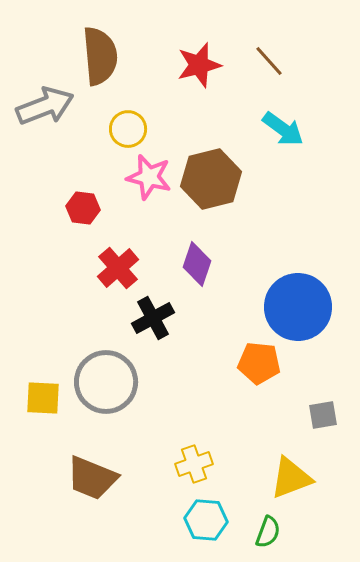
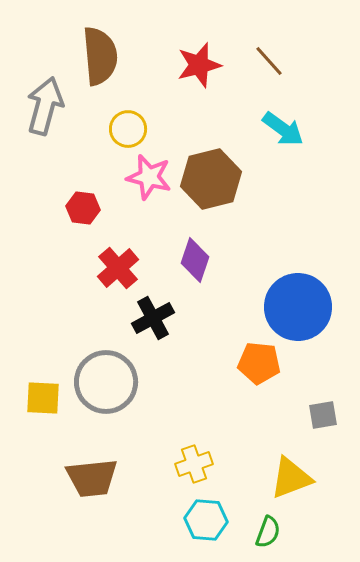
gray arrow: rotated 54 degrees counterclockwise
purple diamond: moved 2 px left, 4 px up
brown trapezoid: rotated 28 degrees counterclockwise
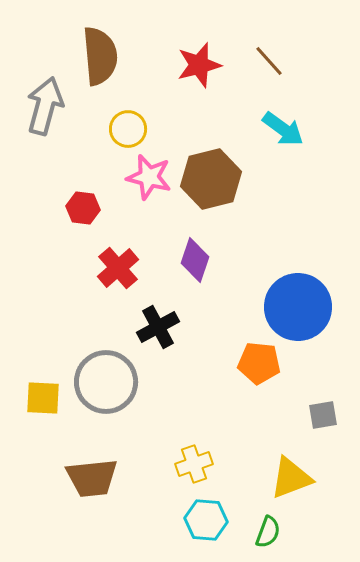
black cross: moved 5 px right, 9 px down
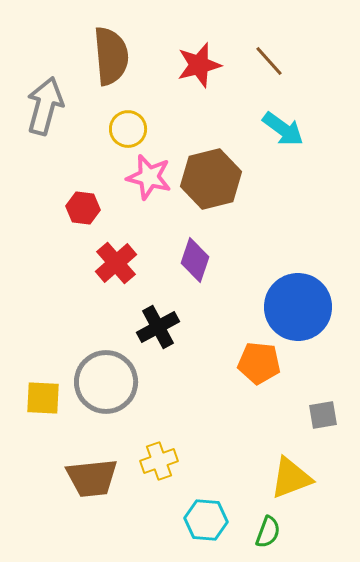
brown semicircle: moved 11 px right
red cross: moved 2 px left, 5 px up
yellow cross: moved 35 px left, 3 px up
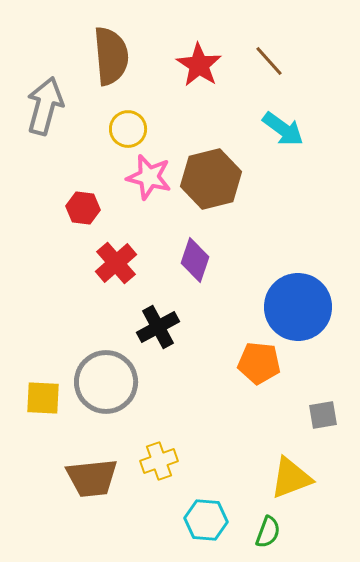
red star: rotated 24 degrees counterclockwise
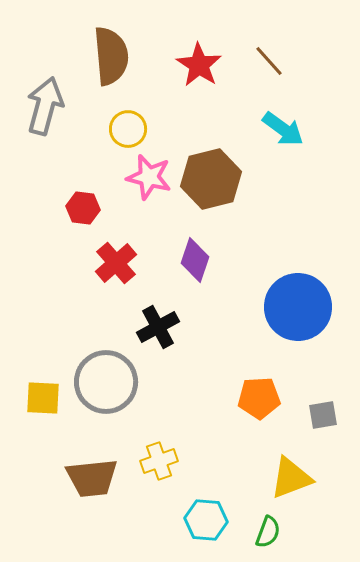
orange pentagon: moved 35 px down; rotated 9 degrees counterclockwise
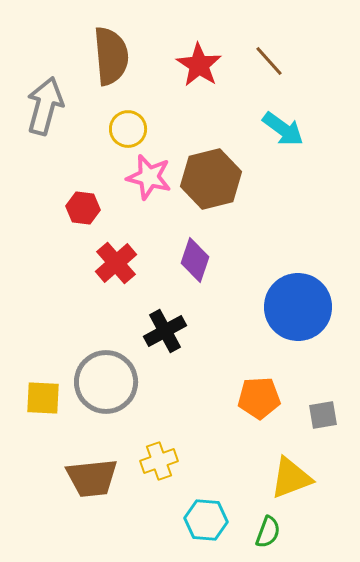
black cross: moved 7 px right, 4 px down
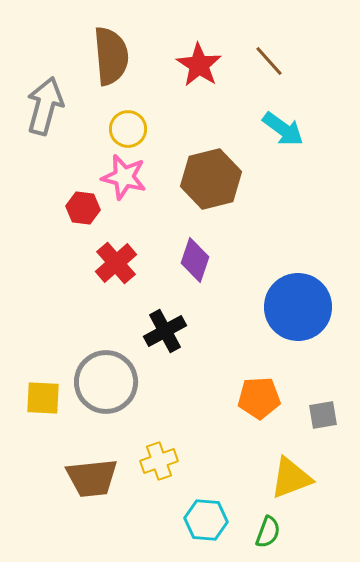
pink star: moved 25 px left
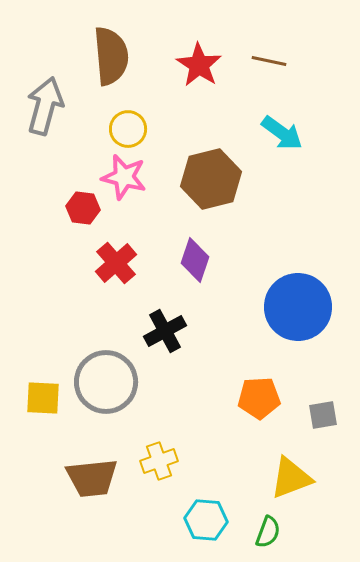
brown line: rotated 36 degrees counterclockwise
cyan arrow: moved 1 px left, 4 px down
